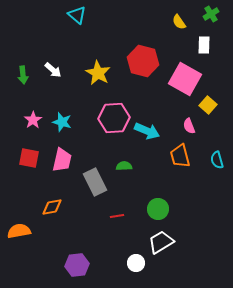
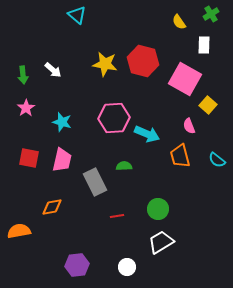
yellow star: moved 7 px right, 9 px up; rotated 20 degrees counterclockwise
pink star: moved 7 px left, 12 px up
cyan arrow: moved 3 px down
cyan semicircle: rotated 36 degrees counterclockwise
white circle: moved 9 px left, 4 px down
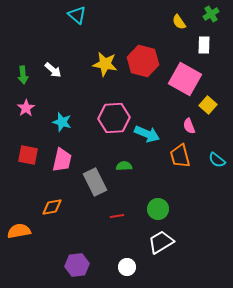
red square: moved 1 px left, 3 px up
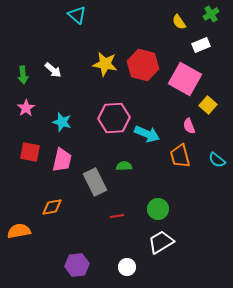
white rectangle: moved 3 px left; rotated 66 degrees clockwise
red hexagon: moved 4 px down
red square: moved 2 px right, 3 px up
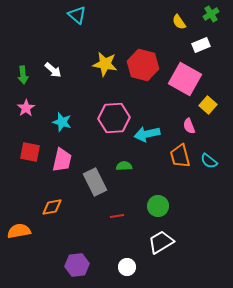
cyan arrow: rotated 145 degrees clockwise
cyan semicircle: moved 8 px left, 1 px down
green circle: moved 3 px up
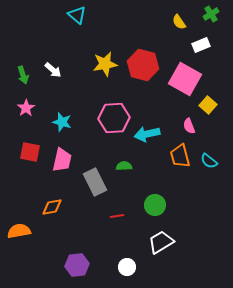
yellow star: rotated 20 degrees counterclockwise
green arrow: rotated 12 degrees counterclockwise
green circle: moved 3 px left, 1 px up
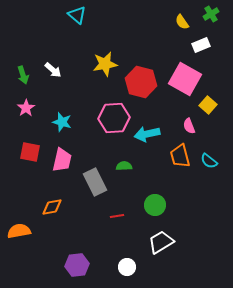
yellow semicircle: moved 3 px right
red hexagon: moved 2 px left, 17 px down
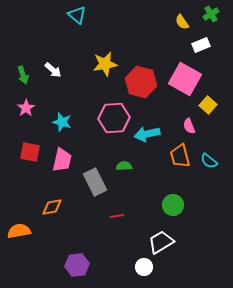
green circle: moved 18 px right
white circle: moved 17 px right
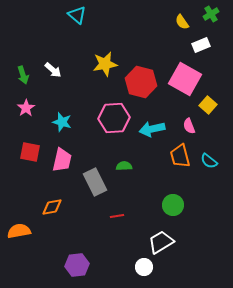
cyan arrow: moved 5 px right, 5 px up
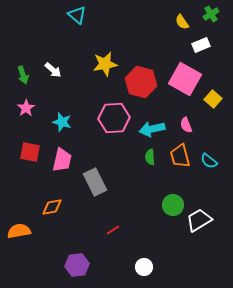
yellow square: moved 5 px right, 6 px up
pink semicircle: moved 3 px left, 1 px up
green semicircle: moved 26 px right, 9 px up; rotated 91 degrees counterclockwise
red line: moved 4 px left, 14 px down; rotated 24 degrees counterclockwise
white trapezoid: moved 38 px right, 22 px up
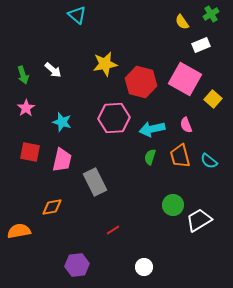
green semicircle: rotated 21 degrees clockwise
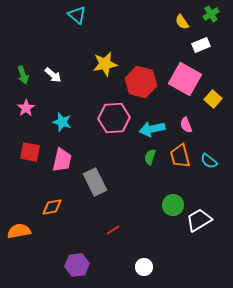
white arrow: moved 5 px down
